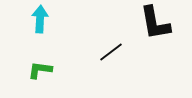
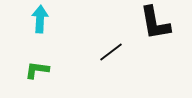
green L-shape: moved 3 px left
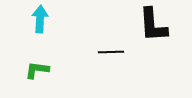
black L-shape: moved 2 px left, 2 px down; rotated 6 degrees clockwise
black line: rotated 35 degrees clockwise
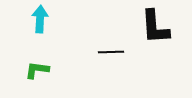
black L-shape: moved 2 px right, 2 px down
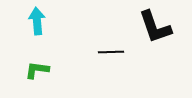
cyan arrow: moved 3 px left, 2 px down; rotated 8 degrees counterclockwise
black L-shape: rotated 15 degrees counterclockwise
